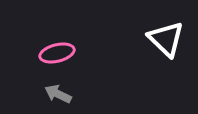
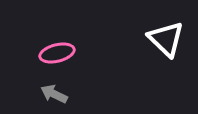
gray arrow: moved 4 px left
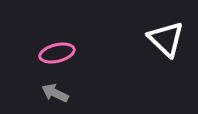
gray arrow: moved 1 px right, 1 px up
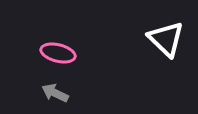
pink ellipse: moved 1 px right; rotated 28 degrees clockwise
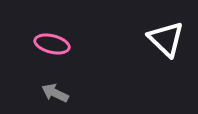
pink ellipse: moved 6 px left, 9 px up
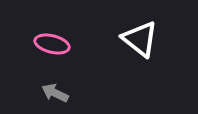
white triangle: moved 26 px left; rotated 6 degrees counterclockwise
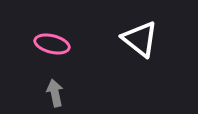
gray arrow: rotated 52 degrees clockwise
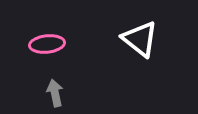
pink ellipse: moved 5 px left; rotated 20 degrees counterclockwise
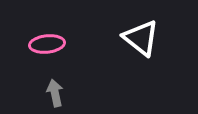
white triangle: moved 1 px right, 1 px up
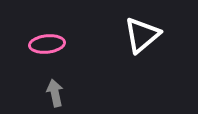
white triangle: moved 1 px right, 3 px up; rotated 42 degrees clockwise
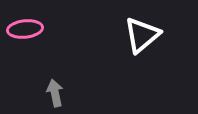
pink ellipse: moved 22 px left, 15 px up
